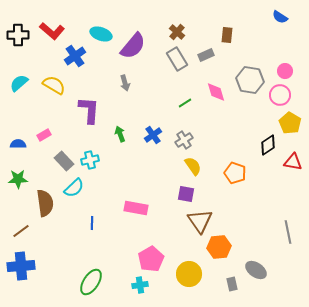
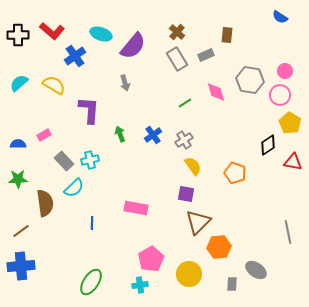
brown triangle at (200, 221): moved 2 px left, 1 px down; rotated 20 degrees clockwise
gray rectangle at (232, 284): rotated 16 degrees clockwise
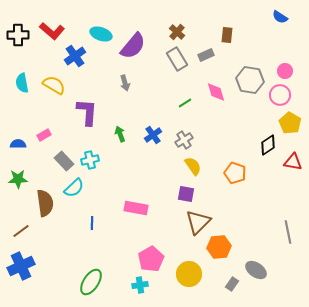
cyan semicircle at (19, 83): moved 3 px right; rotated 60 degrees counterclockwise
purple L-shape at (89, 110): moved 2 px left, 2 px down
blue cross at (21, 266): rotated 20 degrees counterclockwise
gray rectangle at (232, 284): rotated 32 degrees clockwise
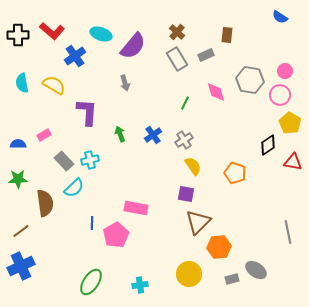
green line at (185, 103): rotated 32 degrees counterclockwise
pink pentagon at (151, 259): moved 35 px left, 24 px up
gray rectangle at (232, 284): moved 5 px up; rotated 40 degrees clockwise
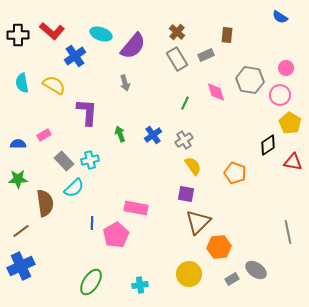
pink circle at (285, 71): moved 1 px right, 3 px up
gray rectangle at (232, 279): rotated 16 degrees counterclockwise
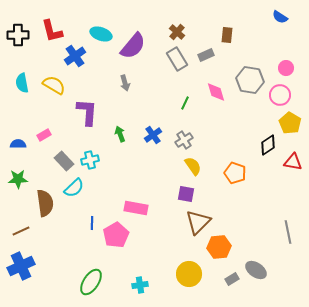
red L-shape at (52, 31): rotated 35 degrees clockwise
brown line at (21, 231): rotated 12 degrees clockwise
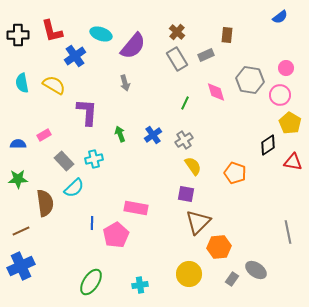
blue semicircle at (280, 17): rotated 70 degrees counterclockwise
cyan cross at (90, 160): moved 4 px right, 1 px up
gray rectangle at (232, 279): rotated 24 degrees counterclockwise
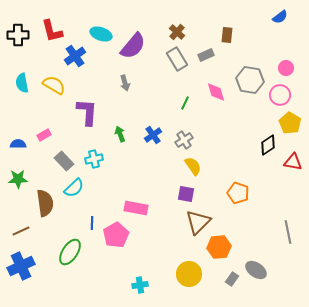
orange pentagon at (235, 173): moved 3 px right, 20 px down
green ellipse at (91, 282): moved 21 px left, 30 px up
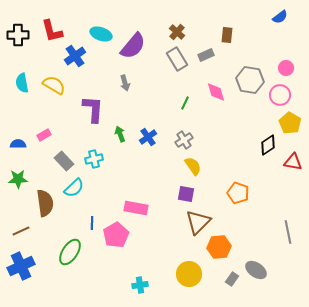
purple L-shape at (87, 112): moved 6 px right, 3 px up
blue cross at (153, 135): moved 5 px left, 2 px down
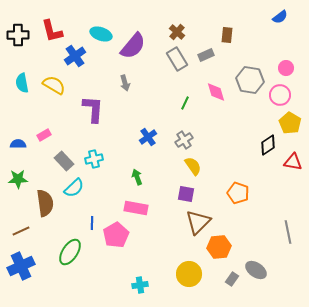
green arrow at (120, 134): moved 17 px right, 43 px down
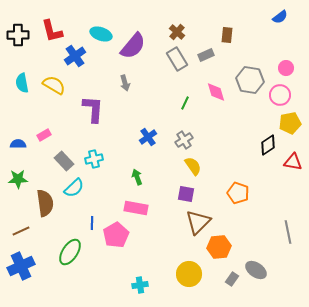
yellow pentagon at (290, 123): rotated 30 degrees clockwise
